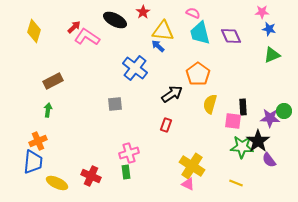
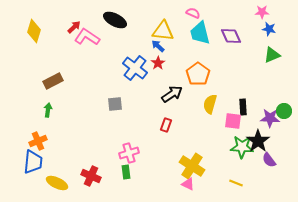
red star: moved 15 px right, 51 px down
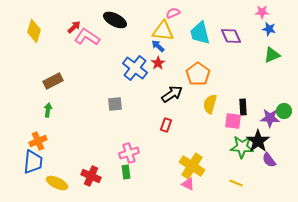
pink semicircle: moved 20 px left; rotated 48 degrees counterclockwise
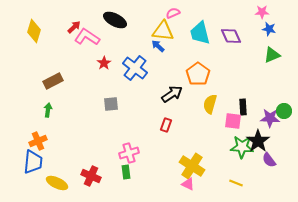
red star: moved 54 px left
gray square: moved 4 px left
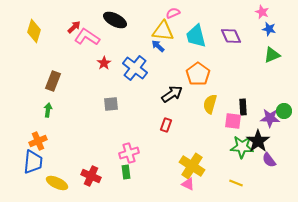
pink star: rotated 24 degrees clockwise
cyan trapezoid: moved 4 px left, 3 px down
brown rectangle: rotated 42 degrees counterclockwise
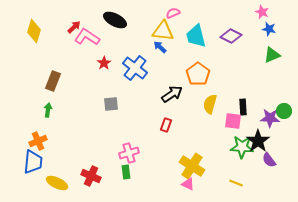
purple diamond: rotated 40 degrees counterclockwise
blue arrow: moved 2 px right, 1 px down
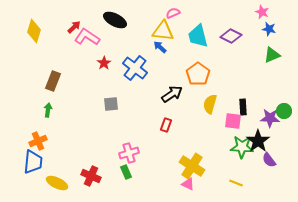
cyan trapezoid: moved 2 px right
green rectangle: rotated 16 degrees counterclockwise
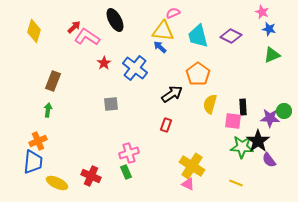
black ellipse: rotated 35 degrees clockwise
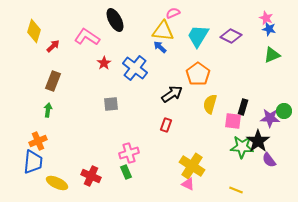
pink star: moved 4 px right, 6 px down
red arrow: moved 21 px left, 19 px down
cyan trapezoid: rotated 45 degrees clockwise
black rectangle: rotated 21 degrees clockwise
yellow line: moved 7 px down
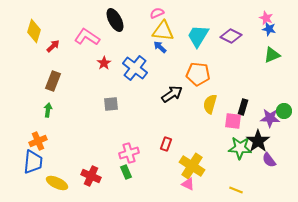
pink semicircle: moved 16 px left
orange pentagon: rotated 30 degrees counterclockwise
red rectangle: moved 19 px down
green star: moved 2 px left, 1 px down
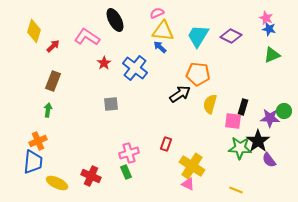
black arrow: moved 8 px right
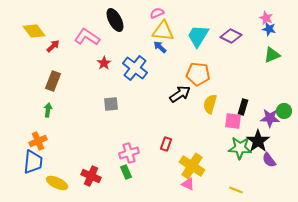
yellow diamond: rotated 55 degrees counterclockwise
